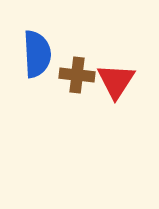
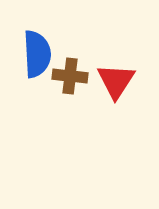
brown cross: moved 7 px left, 1 px down
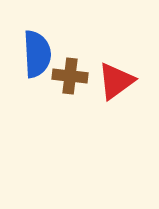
red triangle: rotated 21 degrees clockwise
